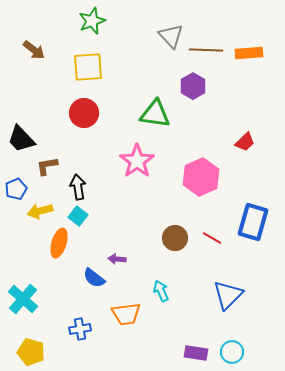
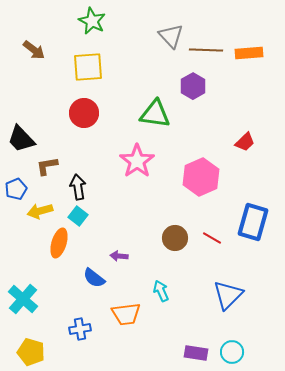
green star: rotated 24 degrees counterclockwise
purple arrow: moved 2 px right, 3 px up
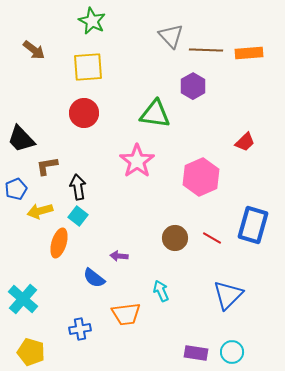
blue rectangle: moved 3 px down
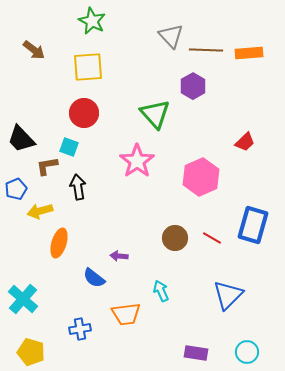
green triangle: rotated 40 degrees clockwise
cyan square: moved 9 px left, 69 px up; rotated 18 degrees counterclockwise
cyan circle: moved 15 px right
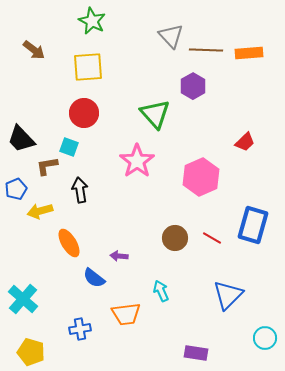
black arrow: moved 2 px right, 3 px down
orange ellipse: moved 10 px right; rotated 48 degrees counterclockwise
cyan circle: moved 18 px right, 14 px up
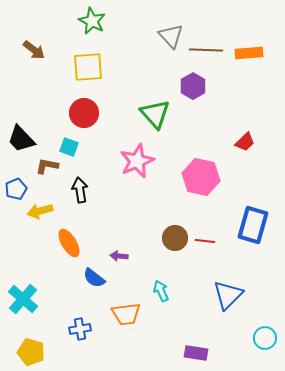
pink star: rotated 12 degrees clockwise
brown L-shape: rotated 20 degrees clockwise
pink hexagon: rotated 24 degrees counterclockwise
red line: moved 7 px left, 3 px down; rotated 24 degrees counterclockwise
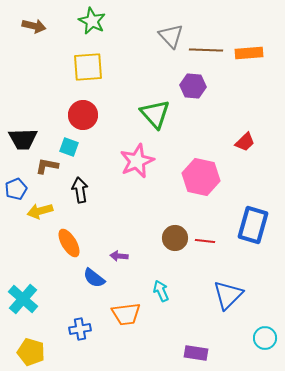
brown arrow: moved 24 px up; rotated 25 degrees counterclockwise
purple hexagon: rotated 25 degrees counterclockwise
red circle: moved 1 px left, 2 px down
black trapezoid: moved 2 px right; rotated 48 degrees counterclockwise
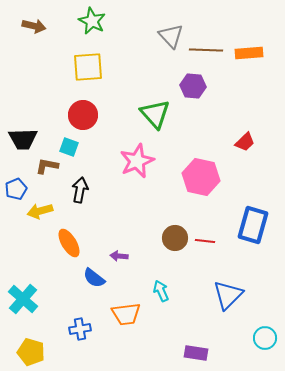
black arrow: rotated 20 degrees clockwise
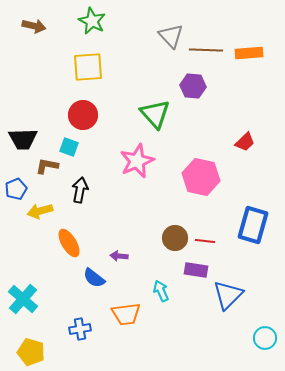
purple rectangle: moved 83 px up
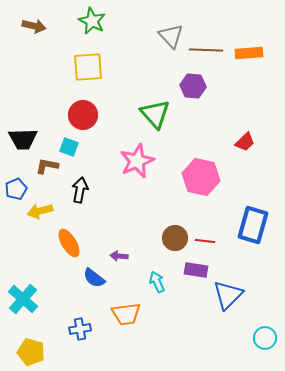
cyan arrow: moved 4 px left, 9 px up
